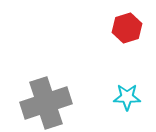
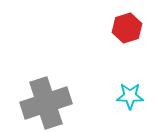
cyan star: moved 3 px right, 1 px up
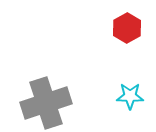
red hexagon: rotated 12 degrees counterclockwise
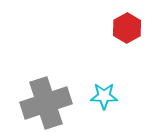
cyan star: moved 26 px left
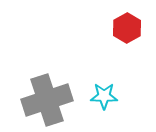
gray cross: moved 1 px right, 3 px up
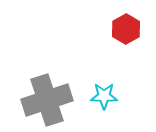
red hexagon: moved 1 px left, 1 px down
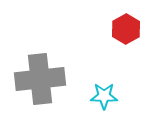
gray cross: moved 7 px left, 21 px up; rotated 12 degrees clockwise
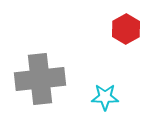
cyan star: moved 1 px right, 1 px down
